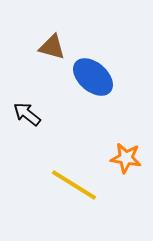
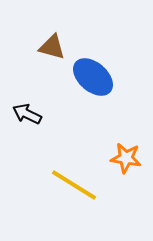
black arrow: rotated 12 degrees counterclockwise
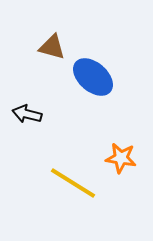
black arrow: rotated 12 degrees counterclockwise
orange star: moved 5 px left
yellow line: moved 1 px left, 2 px up
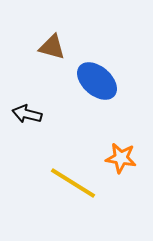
blue ellipse: moved 4 px right, 4 px down
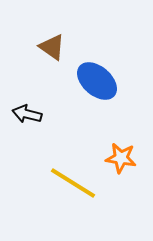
brown triangle: rotated 20 degrees clockwise
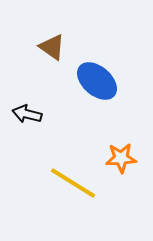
orange star: rotated 12 degrees counterclockwise
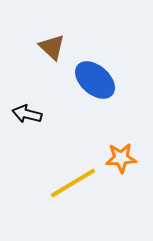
brown triangle: rotated 8 degrees clockwise
blue ellipse: moved 2 px left, 1 px up
yellow line: rotated 63 degrees counterclockwise
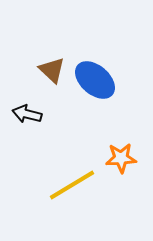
brown triangle: moved 23 px down
yellow line: moved 1 px left, 2 px down
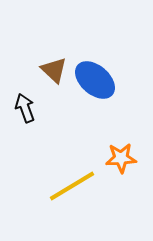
brown triangle: moved 2 px right
black arrow: moved 2 px left, 6 px up; rotated 56 degrees clockwise
yellow line: moved 1 px down
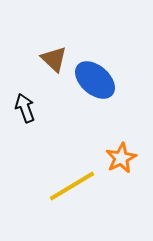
brown triangle: moved 11 px up
orange star: rotated 24 degrees counterclockwise
